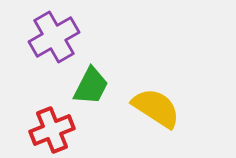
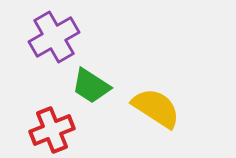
green trapezoid: rotated 96 degrees clockwise
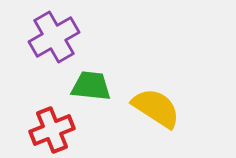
green trapezoid: rotated 153 degrees clockwise
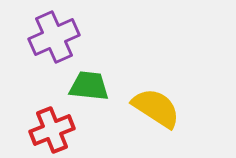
purple cross: rotated 6 degrees clockwise
green trapezoid: moved 2 px left
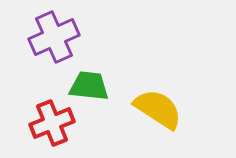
yellow semicircle: moved 2 px right, 1 px down
red cross: moved 7 px up
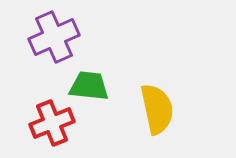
yellow semicircle: moved 1 px left; rotated 45 degrees clockwise
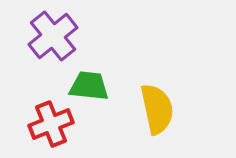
purple cross: moved 1 px left, 1 px up; rotated 15 degrees counterclockwise
red cross: moved 1 px left, 1 px down
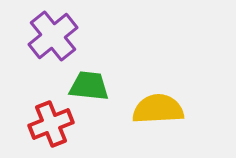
yellow semicircle: moved 1 px right; rotated 81 degrees counterclockwise
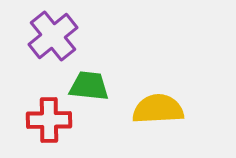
red cross: moved 2 px left, 4 px up; rotated 21 degrees clockwise
